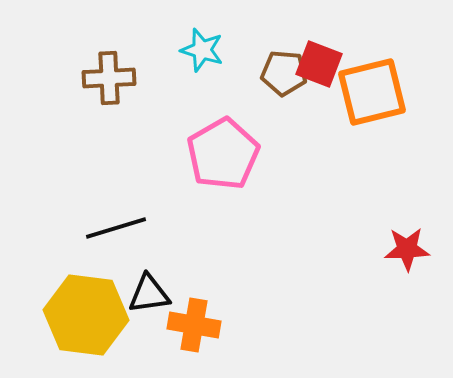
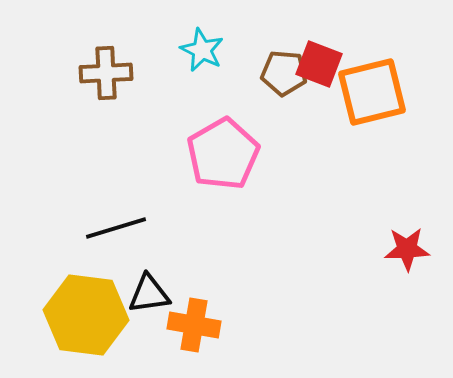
cyan star: rotated 9 degrees clockwise
brown cross: moved 3 px left, 5 px up
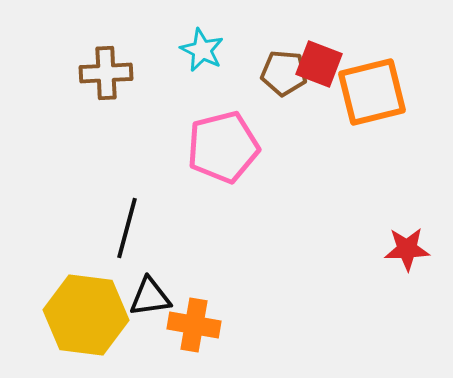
pink pentagon: moved 7 px up; rotated 16 degrees clockwise
black line: moved 11 px right; rotated 58 degrees counterclockwise
black triangle: moved 1 px right, 3 px down
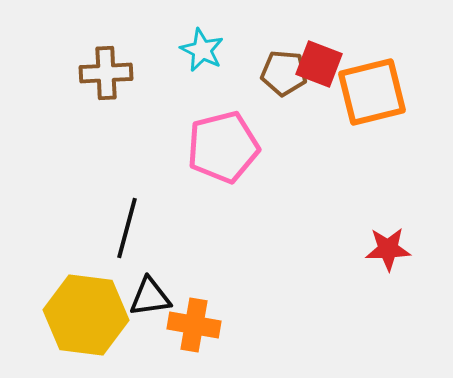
red star: moved 19 px left
